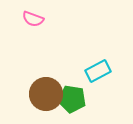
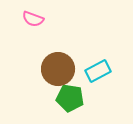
brown circle: moved 12 px right, 25 px up
green pentagon: moved 2 px left, 1 px up
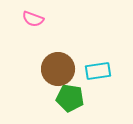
cyan rectangle: rotated 20 degrees clockwise
